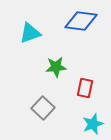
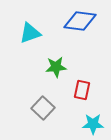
blue diamond: moved 1 px left
red rectangle: moved 3 px left, 2 px down
cyan star: rotated 20 degrees clockwise
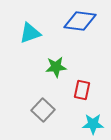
gray square: moved 2 px down
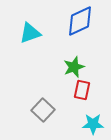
blue diamond: rotated 32 degrees counterclockwise
green star: moved 18 px right; rotated 15 degrees counterclockwise
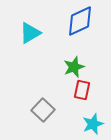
cyan triangle: rotated 10 degrees counterclockwise
cyan star: rotated 20 degrees counterclockwise
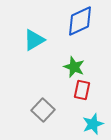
cyan triangle: moved 4 px right, 7 px down
green star: rotated 30 degrees counterclockwise
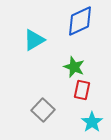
cyan star: moved 1 px left, 2 px up; rotated 15 degrees counterclockwise
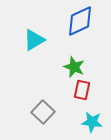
gray square: moved 2 px down
cyan star: rotated 30 degrees counterclockwise
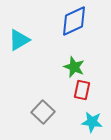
blue diamond: moved 6 px left
cyan triangle: moved 15 px left
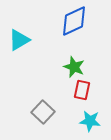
cyan star: moved 2 px left, 1 px up
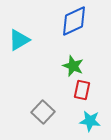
green star: moved 1 px left, 1 px up
